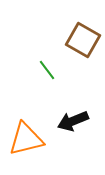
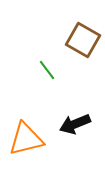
black arrow: moved 2 px right, 3 px down
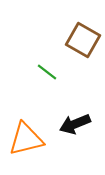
green line: moved 2 px down; rotated 15 degrees counterclockwise
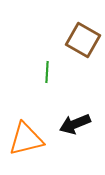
green line: rotated 55 degrees clockwise
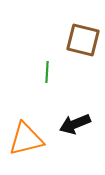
brown square: rotated 16 degrees counterclockwise
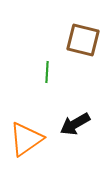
black arrow: rotated 8 degrees counterclockwise
orange triangle: rotated 21 degrees counterclockwise
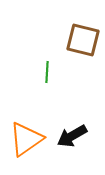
black arrow: moved 3 px left, 12 px down
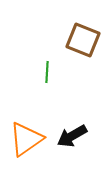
brown square: rotated 8 degrees clockwise
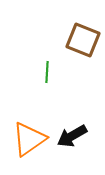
orange triangle: moved 3 px right
